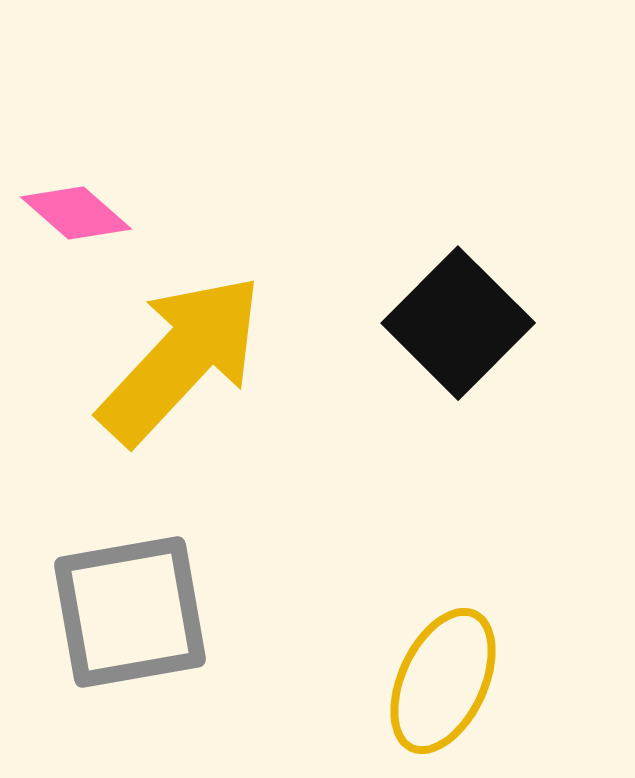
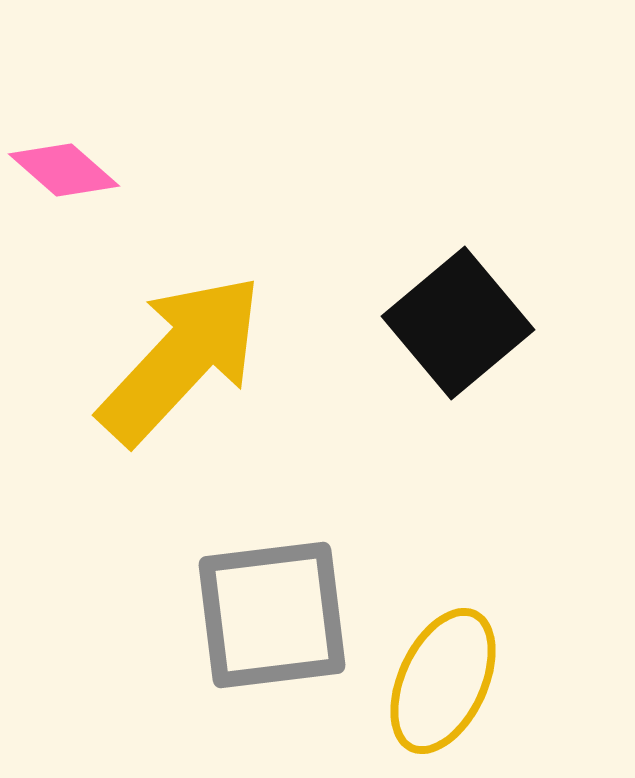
pink diamond: moved 12 px left, 43 px up
black square: rotated 5 degrees clockwise
gray square: moved 142 px right, 3 px down; rotated 3 degrees clockwise
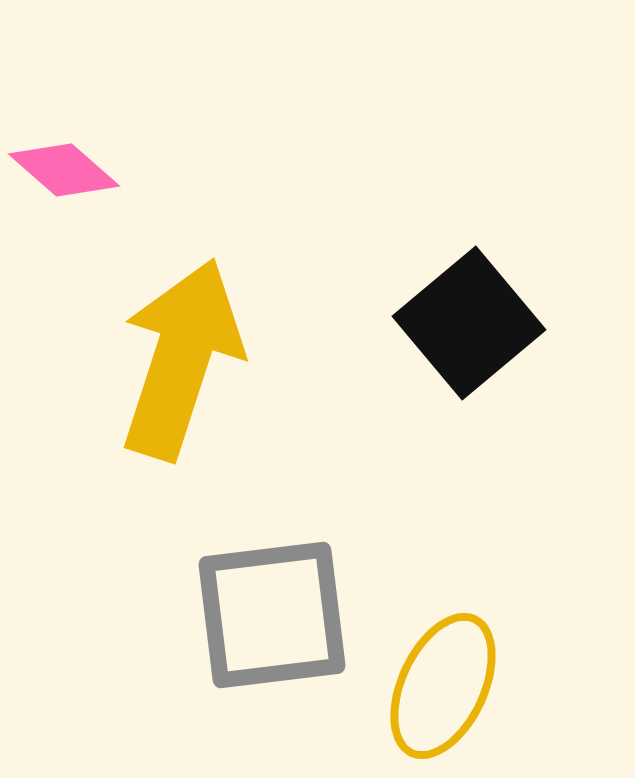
black square: moved 11 px right
yellow arrow: rotated 25 degrees counterclockwise
yellow ellipse: moved 5 px down
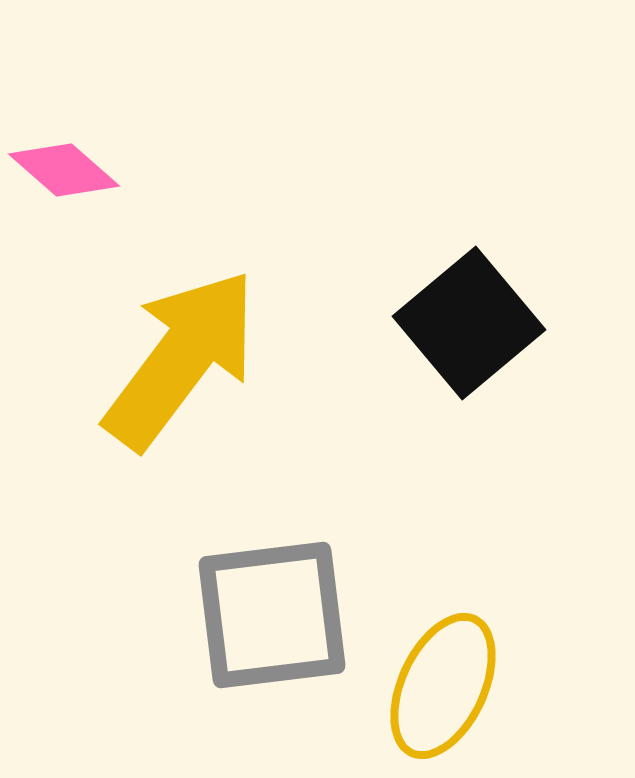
yellow arrow: rotated 19 degrees clockwise
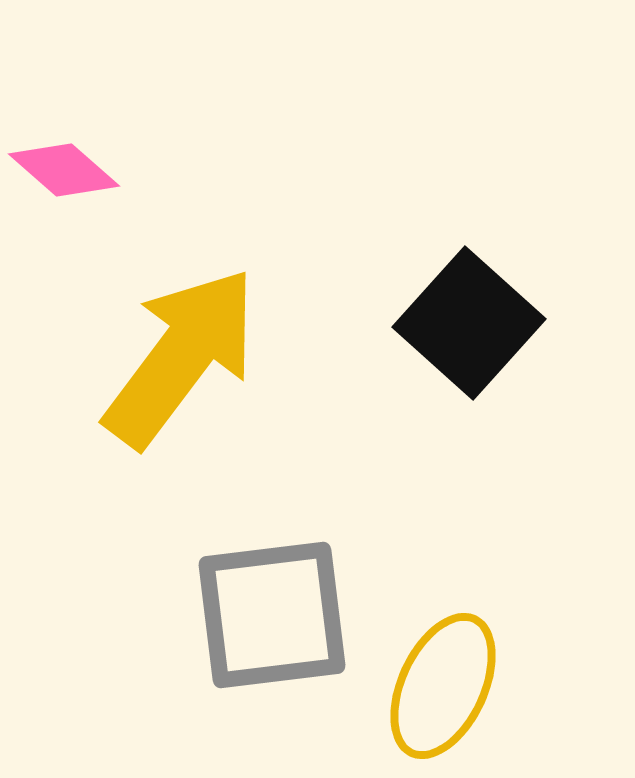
black square: rotated 8 degrees counterclockwise
yellow arrow: moved 2 px up
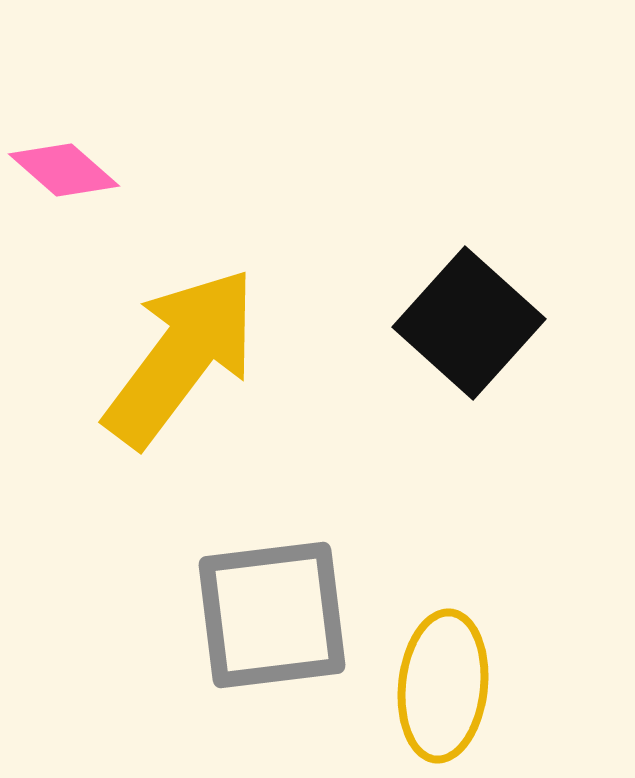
yellow ellipse: rotated 19 degrees counterclockwise
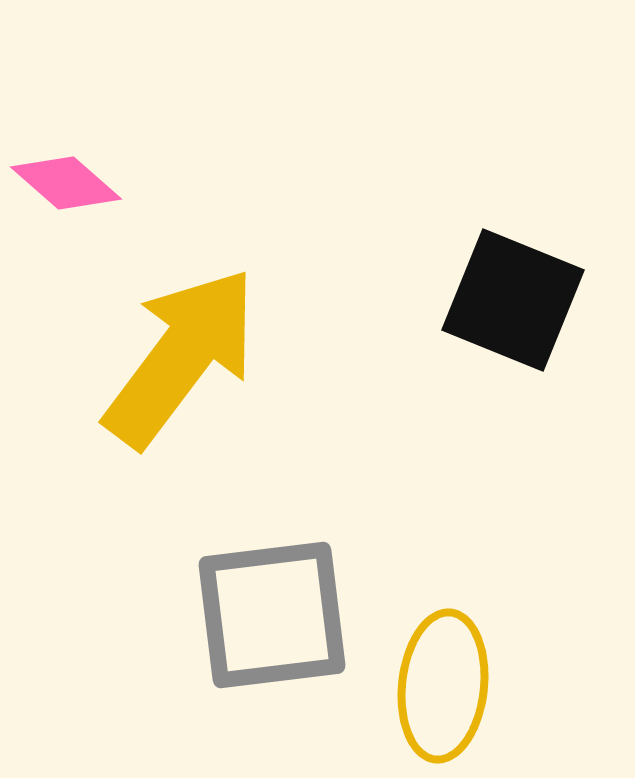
pink diamond: moved 2 px right, 13 px down
black square: moved 44 px right, 23 px up; rotated 20 degrees counterclockwise
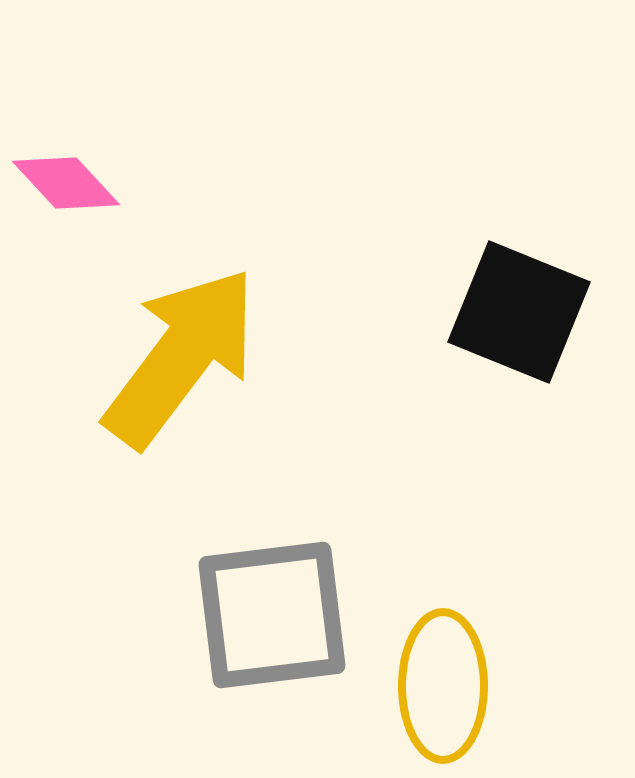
pink diamond: rotated 6 degrees clockwise
black square: moved 6 px right, 12 px down
yellow ellipse: rotated 6 degrees counterclockwise
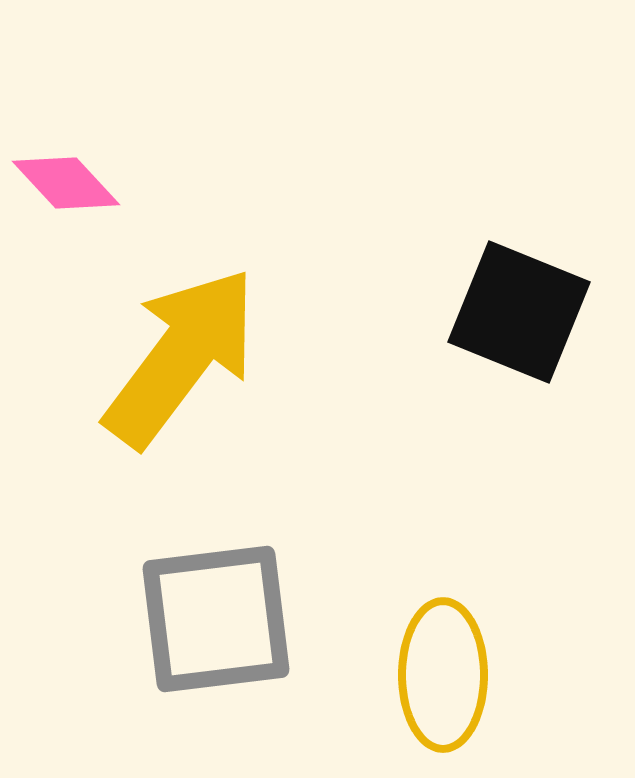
gray square: moved 56 px left, 4 px down
yellow ellipse: moved 11 px up
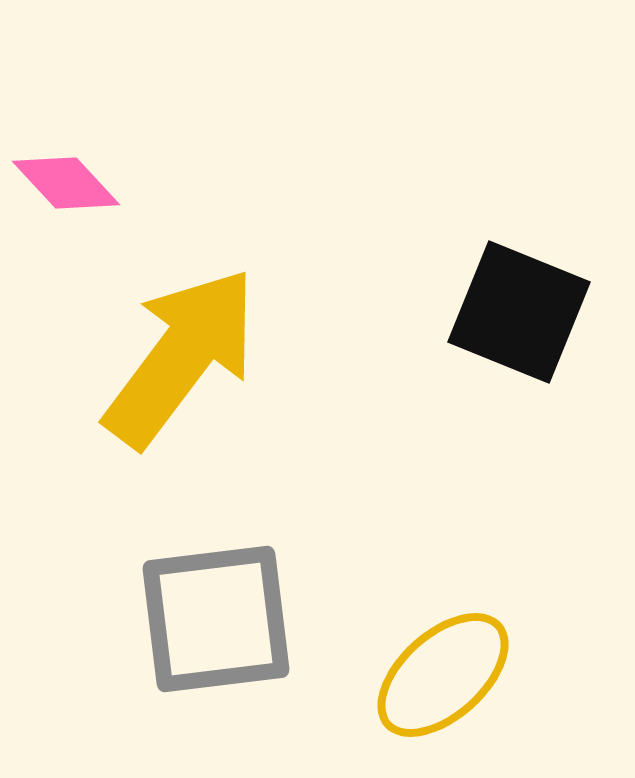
yellow ellipse: rotated 48 degrees clockwise
